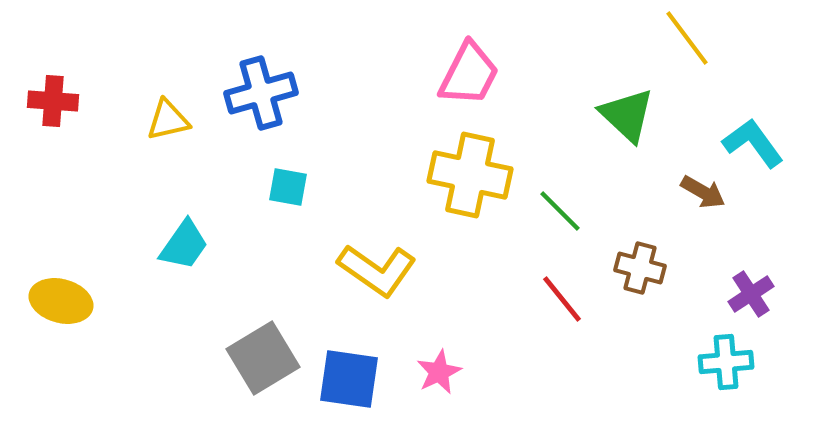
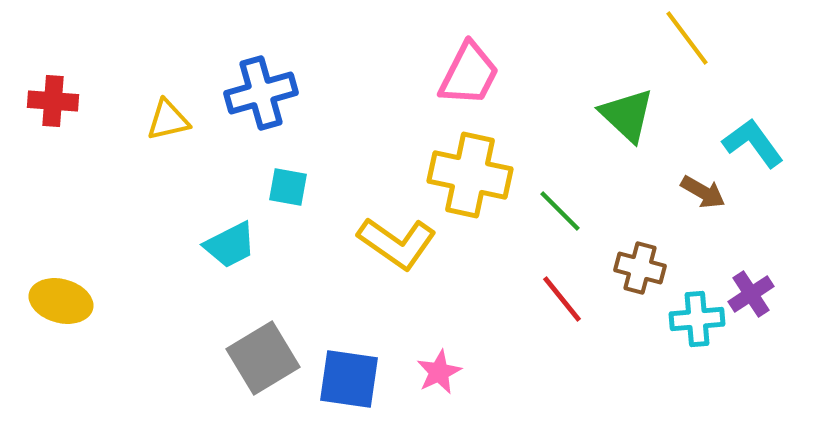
cyan trapezoid: moved 46 px right; rotated 28 degrees clockwise
yellow L-shape: moved 20 px right, 27 px up
cyan cross: moved 29 px left, 43 px up
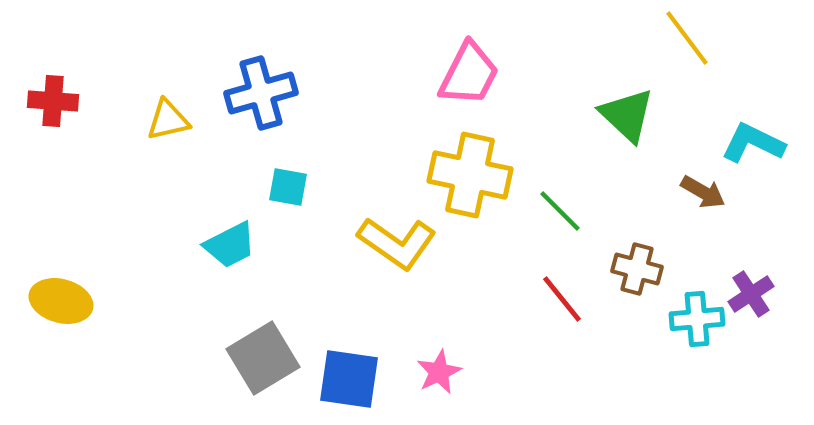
cyan L-shape: rotated 28 degrees counterclockwise
brown cross: moved 3 px left, 1 px down
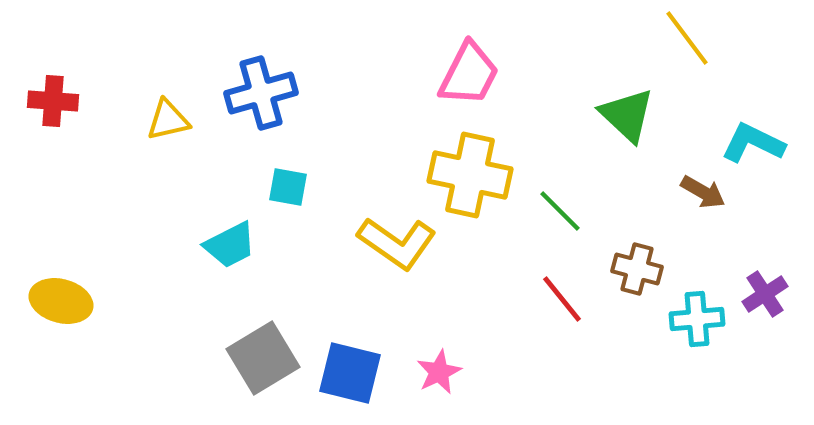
purple cross: moved 14 px right
blue square: moved 1 px right, 6 px up; rotated 6 degrees clockwise
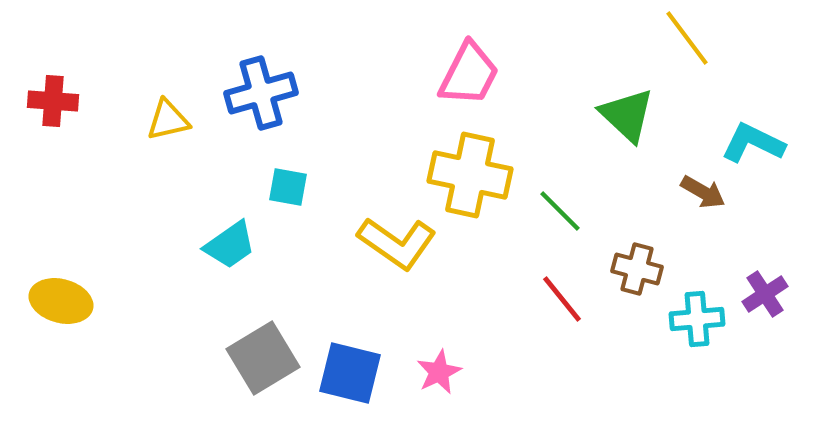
cyan trapezoid: rotated 8 degrees counterclockwise
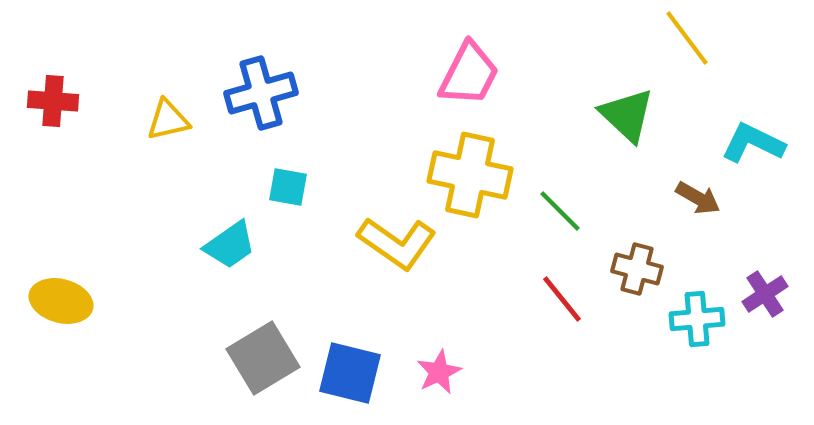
brown arrow: moved 5 px left, 6 px down
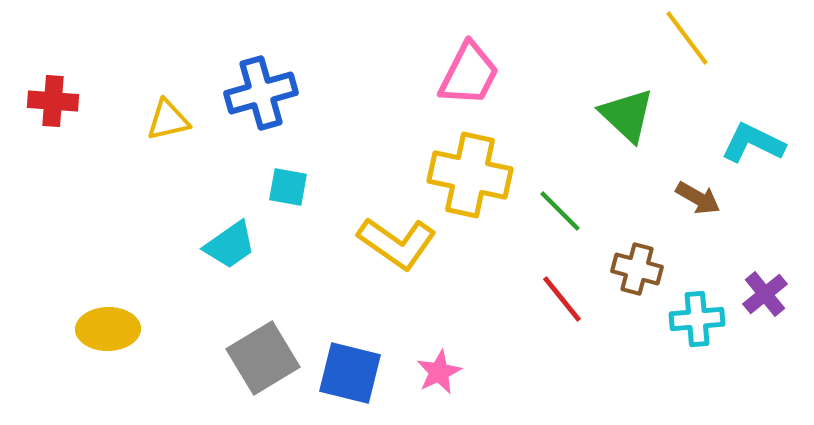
purple cross: rotated 6 degrees counterclockwise
yellow ellipse: moved 47 px right, 28 px down; rotated 16 degrees counterclockwise
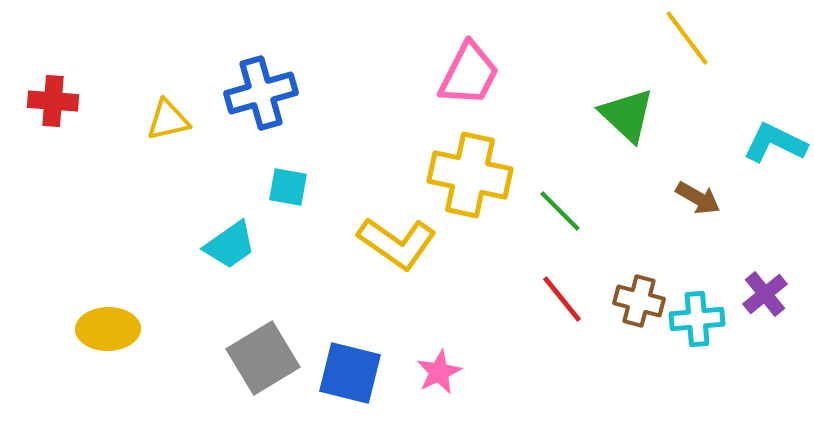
cyan L-shape: moved 22 px right
brown cross: moved 2 px right, 32 px down
